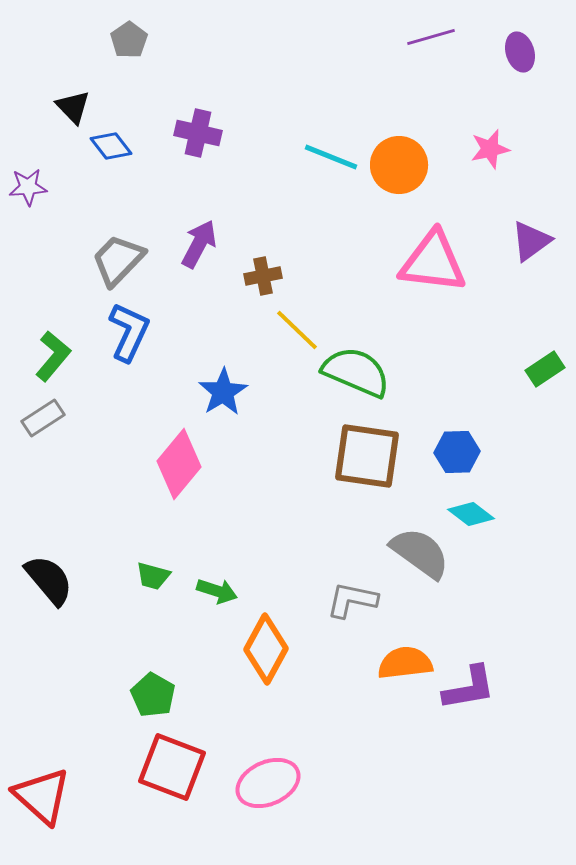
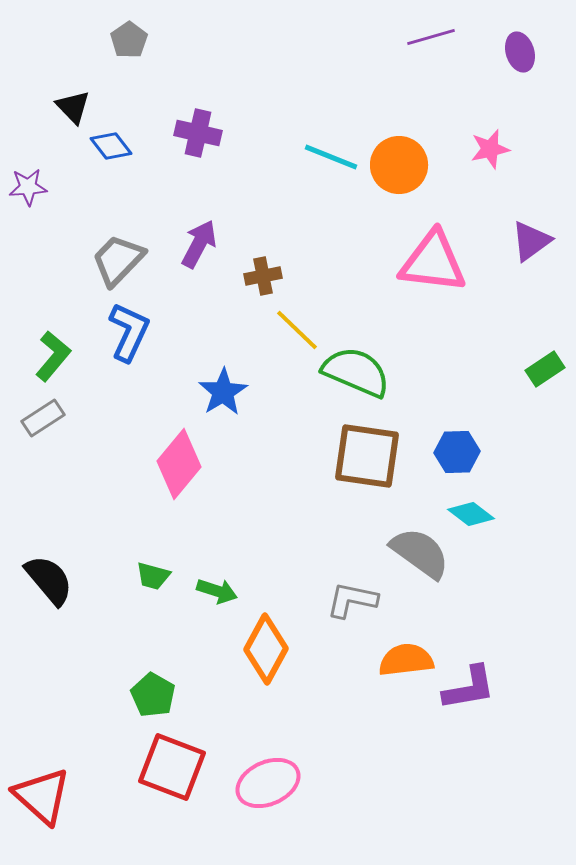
orange semicircle: moved 1 px right, 3 px up
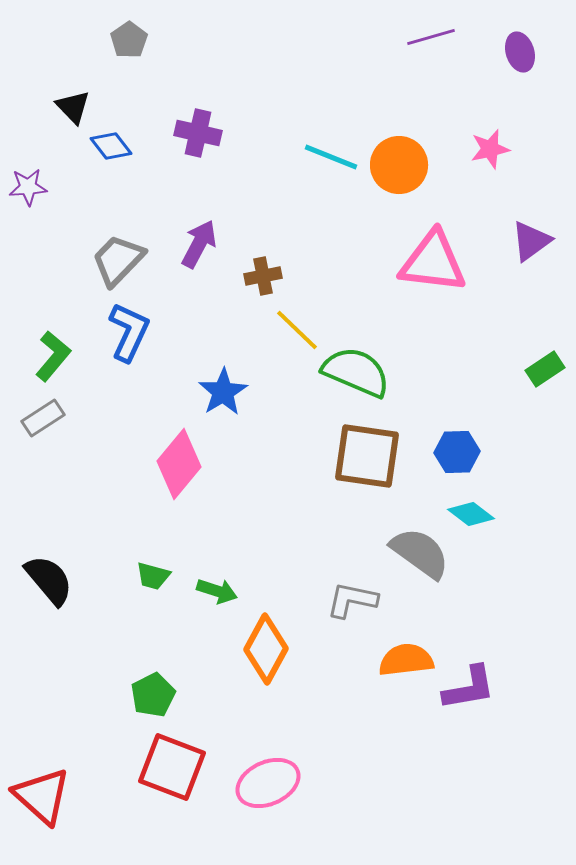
green pentagon: rotated 15 degrees clockwise
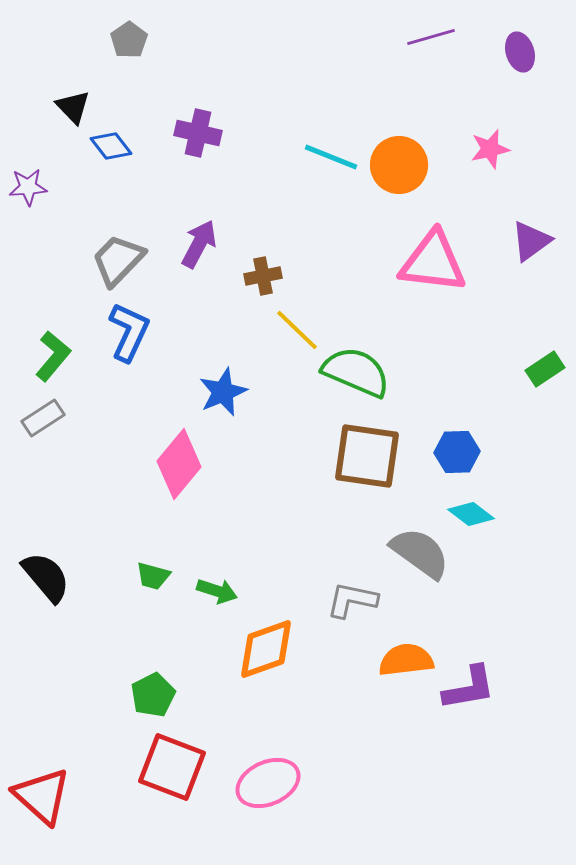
blue star: rotated 9 degrees clockwise
black semicircle: moved 3 px left, 3 px up
orange diamond: rotated 42 degrees clockwise
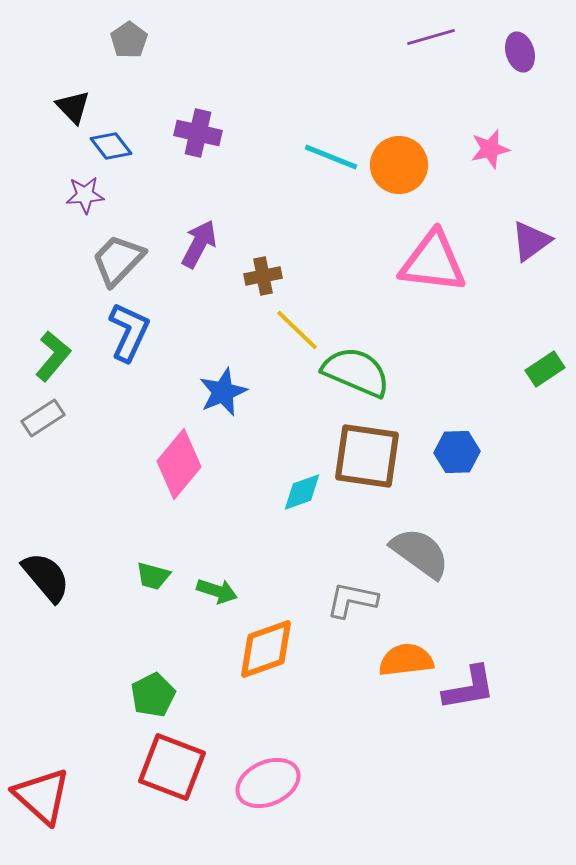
purple star: moved 57 px right, 8 px down
cyan diamond: moved 169 px left, 22 px up; rotated 57 degrees counterclockwise
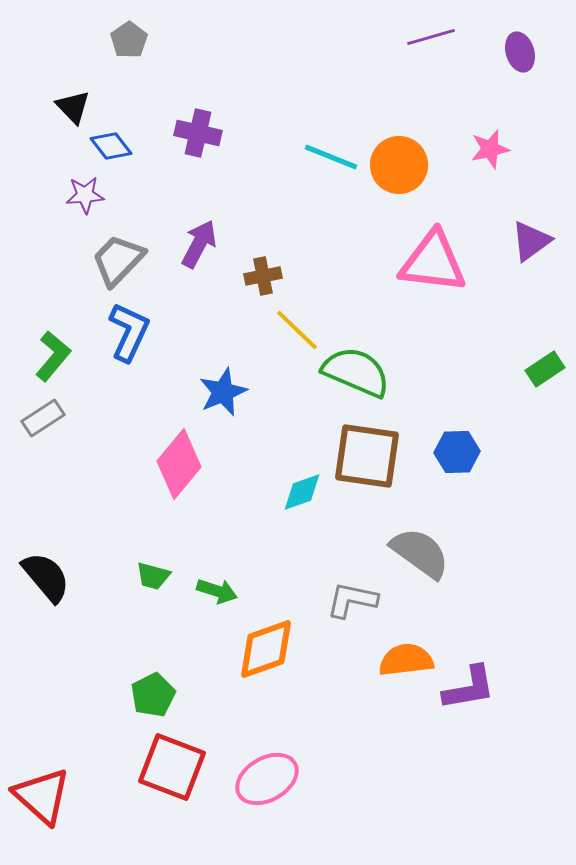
pink ellipse: moved 1 px left, 4 px up; rotated 6 degrees counterclockwise
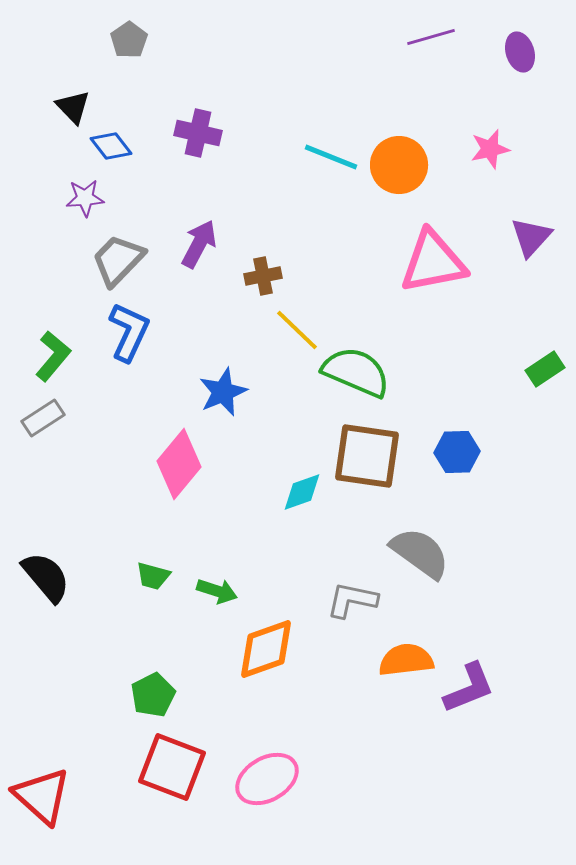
purple star: moved 3 px down
purple triangle: moved 4 px up; rotated 12 degrees counterclockwise
pink triangle: rotated 18 degrees counterclockwise
purple L-shape: rotated 12 degrees counterclockwise
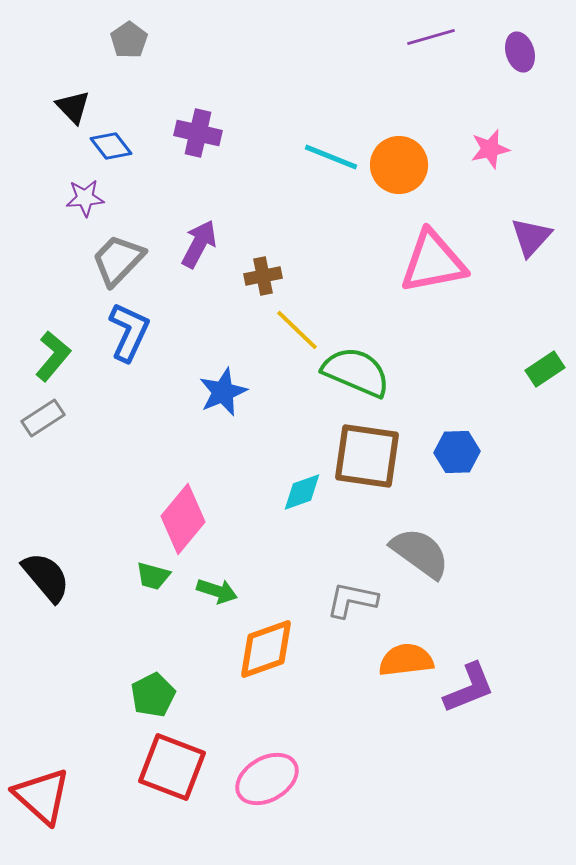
pink diamond: moved 4 px right, 55 px down
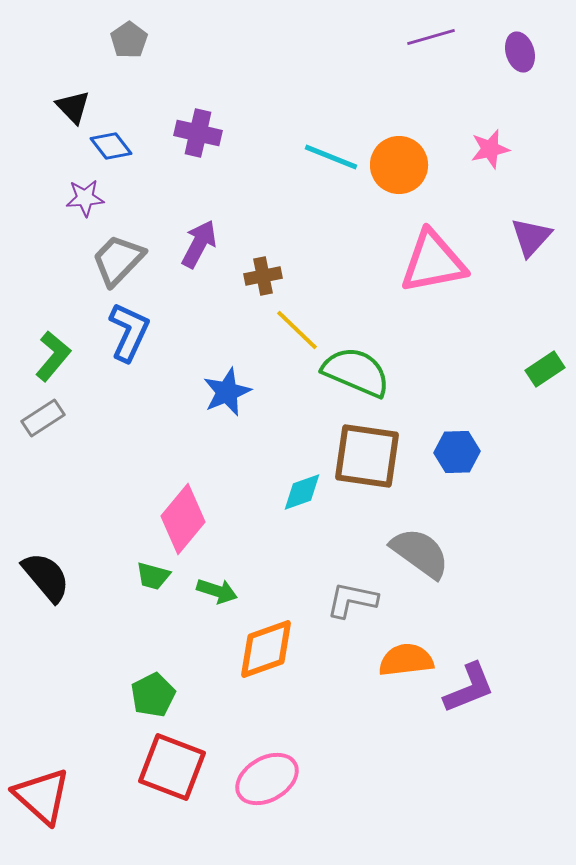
blue star: moved 4 px right
